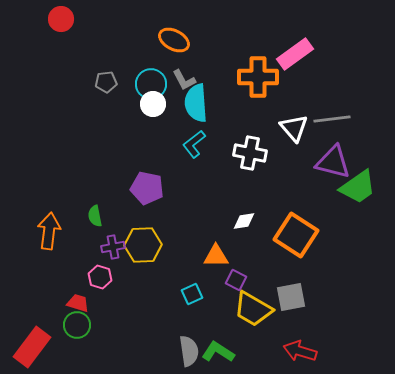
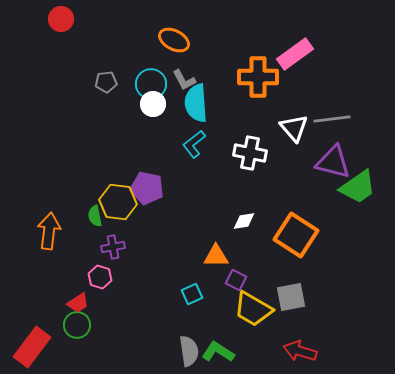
yellow hexagon: moved 25 px left, 43 px up; rotated 9 degrees clockwise
red trapezoid: rotated 130 degrees clockwise
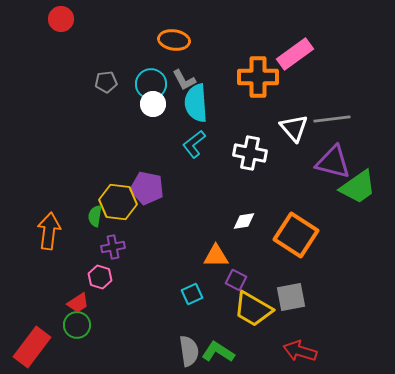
orange ellipse: rotated 20 degrees counterclockwise
green semicircle: rotated 20 degrees clockwise
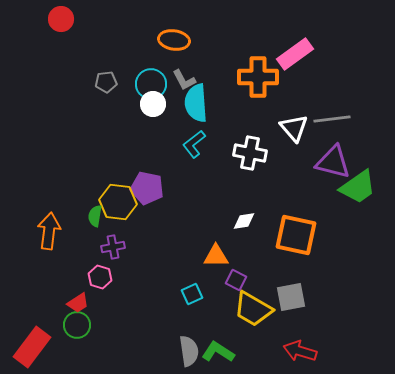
orange square: rotated 21 degrees counterclockwise
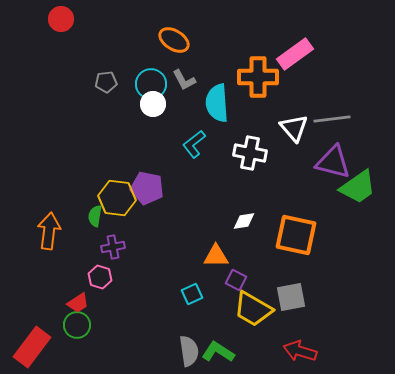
orange ellipse: rotated 24 degrees clockwise
cyan semicircle: moved 21 px right
yellow hexagon: moved 1 px left, 4 px up
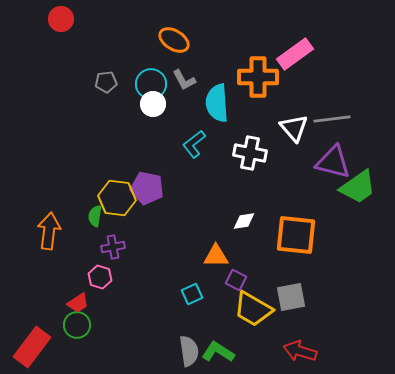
orange square: rotated 6 degrees counterclockwise
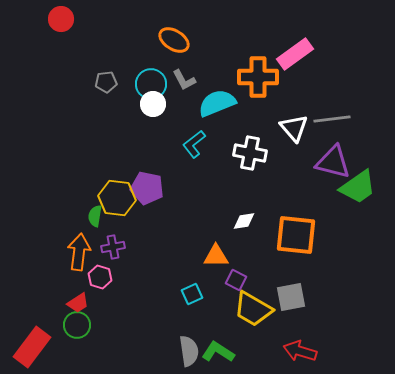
cyan semicircle: rotated 72 degrees clockwise
orange arrow: moved 30 px right, 21 px down
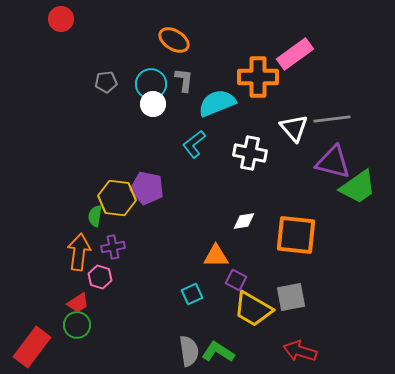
gray L-shape: rotated 145 degrees counterclockwise
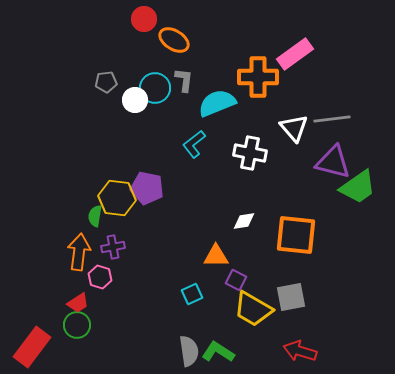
red circle: moved 83 px right
cyan circle: moved 4 px right, 4 px down
white circle: moved 18 px left, 4 px up
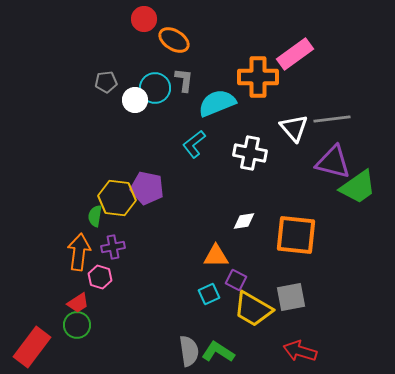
cyan square: moved 17 px right
